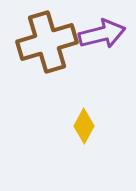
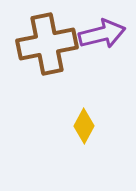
brown cross: moved 2 px down; rotated 6 degrees clockwise
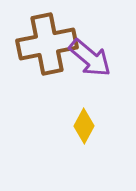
purple arrow: moved 12 px left, 24 px down; rotated 54 degrees clockwise
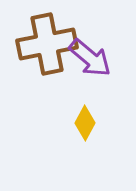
yellow diamond: moved 1 px right, 3 px up
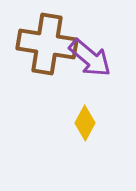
brown cross: rotated 20 degrees clockwise
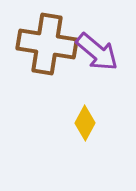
purple arrow: moved 7 px right, 6 px up
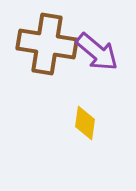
yellow diamond: rotated 20 degrees counterclockwise
